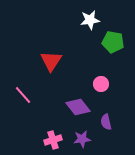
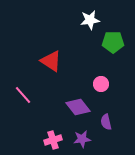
green pentagon: rotated 10 degrees counterclockwise
red triangle: rotated 30 degrees counterclockwise
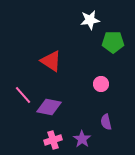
purple diamond: moved 29 px left; rotated 40 degrees counterclockwise
purple star: rotated 30 degrees counterclockwise
